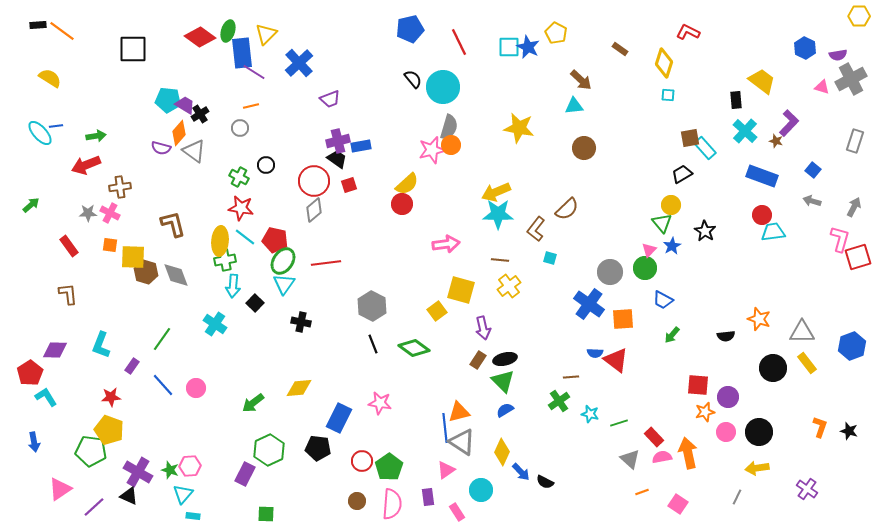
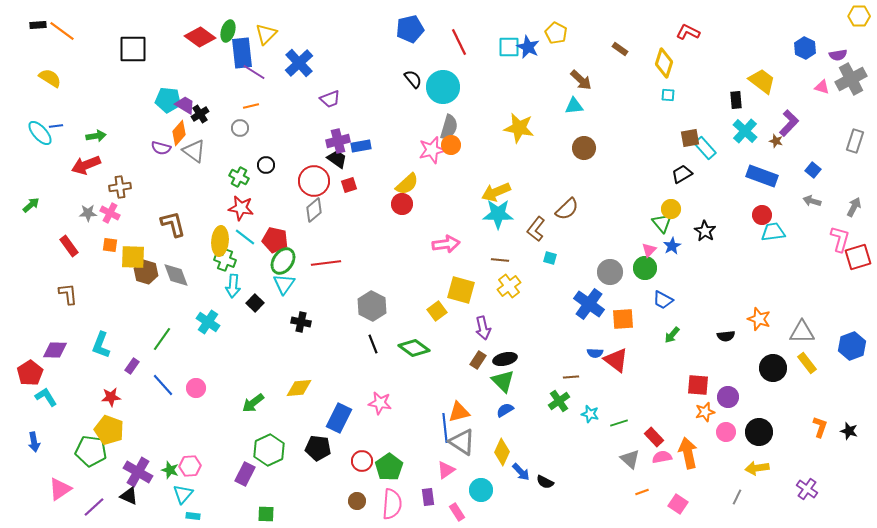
yellow circle at (671, 205): moved 4 px down
green cross at (225, 260): rotated 30 degrees clockwise
cyan cross at (215, 324): moved 7 px left, 2 px up
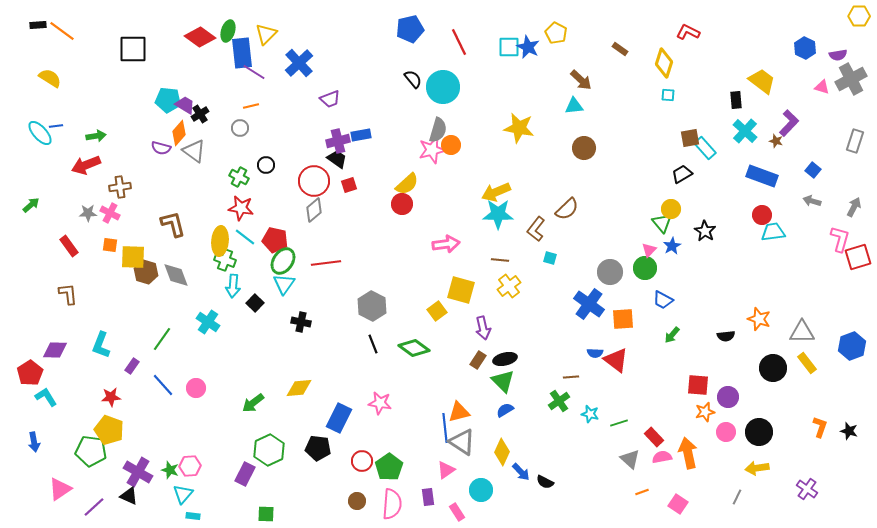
gray semicircle at (449, 127): moved 11 px left, 3 px down
blue rectangle at (361, 146): moved 11 px up
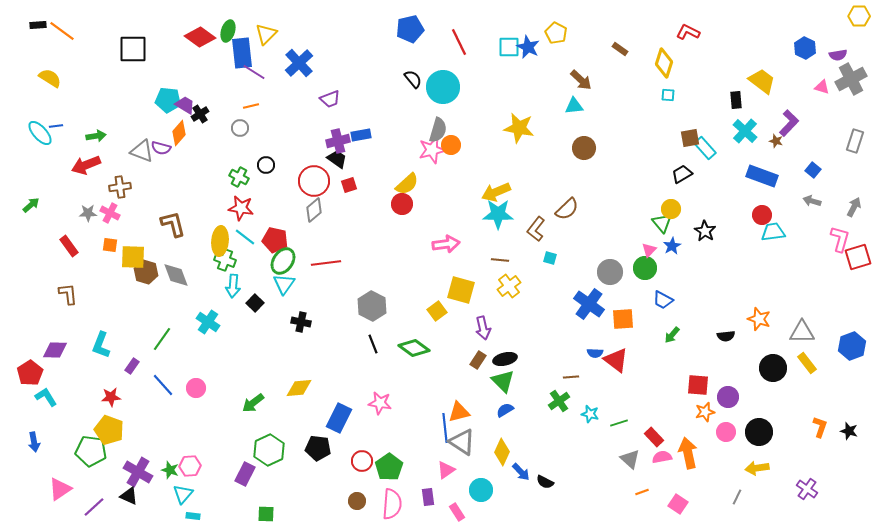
gray triangle at (194, 151): moved 52 px left; rotated 15 degrees counterclockwise
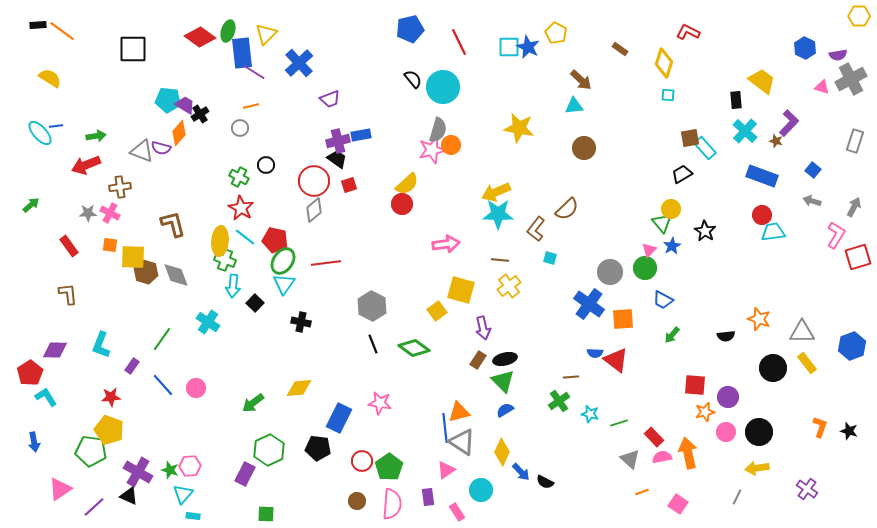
red star at (241, 208): rotated 20 degrees clockwise
pink L-shape at (840, 239): moved 4 px left, 4 px up; rotated 16 degrees clockwise
red square at (698, 385): moved 3 px left
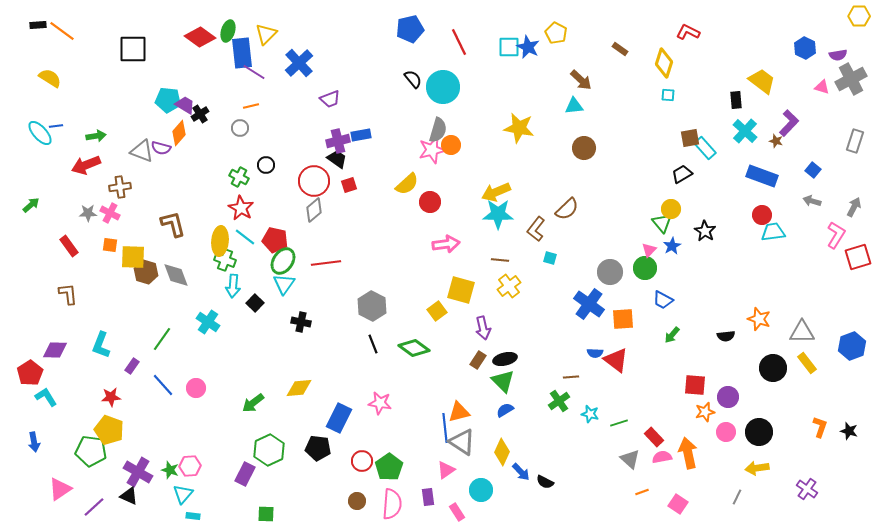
red circle at (402, 204): moved 28 px right, 2 px up
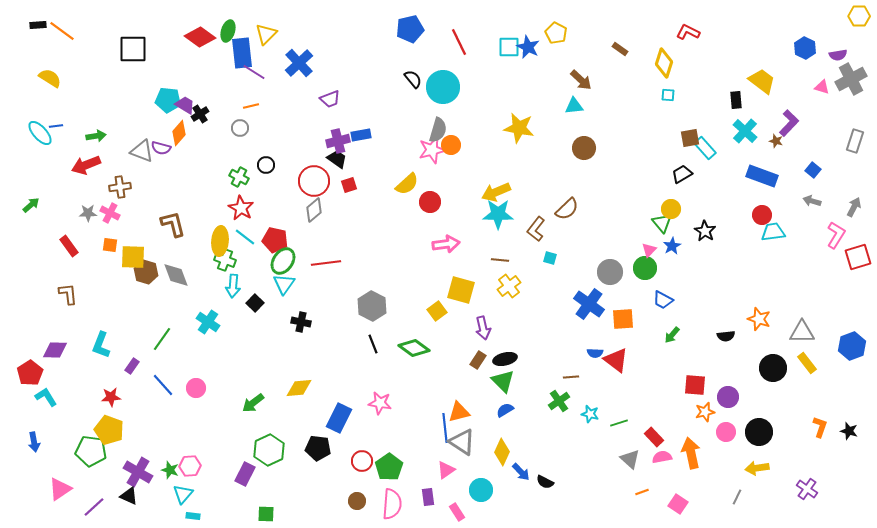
orange arrow at (688, 453): moved 3 px right
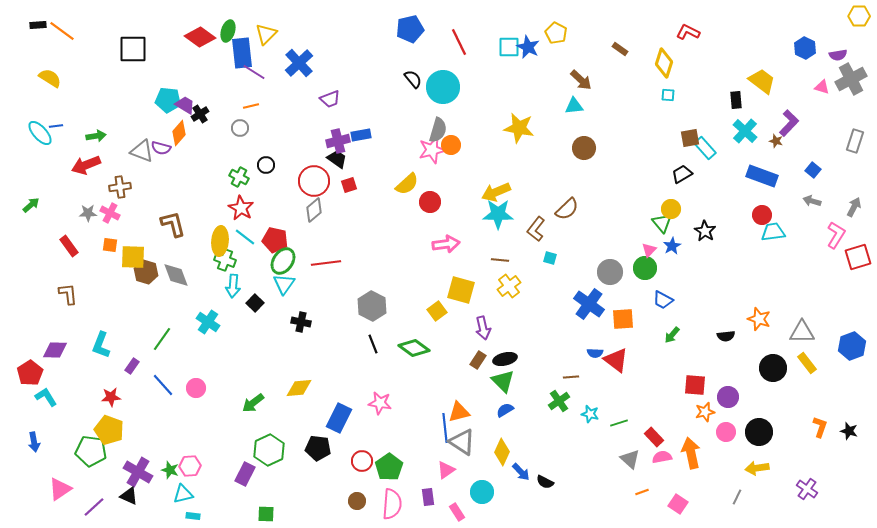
cyan circle at (481, 490): moved 1 px right, 2 px down
cyan triangle at (183, 494): rotated 35 degrees clockwise
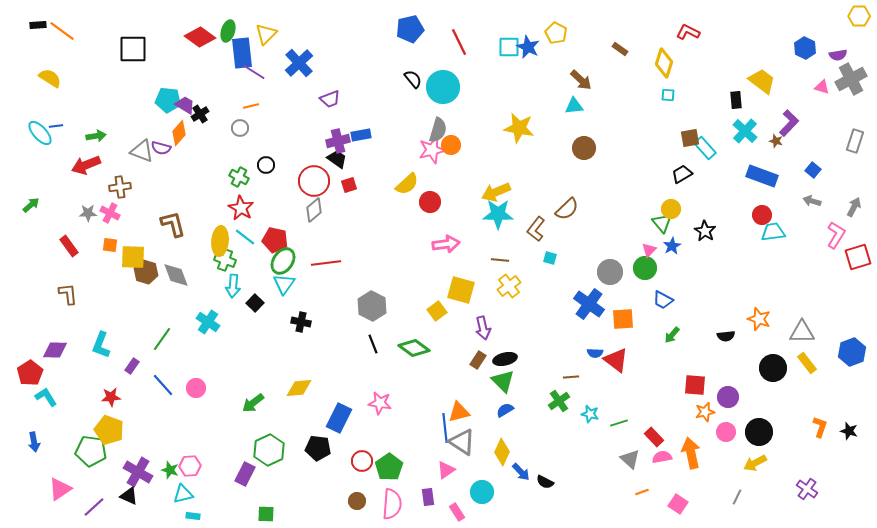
blue hexagon at (852, 346): moved 6 px down
yellow arrow at (757, 468): moved 2 px left, 5 px up; rotated 20 degrees counterclockwise
